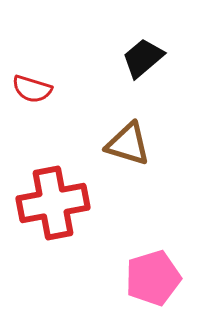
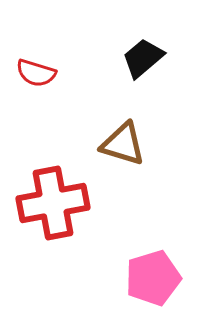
red semicircle: moved 4 px right, 16 px up
brown triangle: moved 5 px left
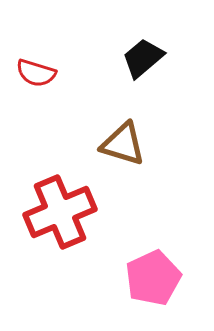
red cross: moved 7 px right, 9 px down; rotated 12 degrees counterclockwise
pink pentagon: rotated 8 degrees counterclockwise
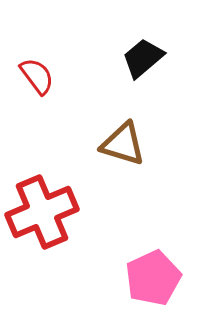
red semicircle: moved 1 px right, 3 px down; rotated 144 degrees counterclockwise
red cross: moved 18 px left
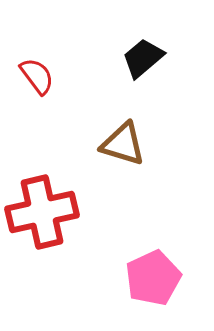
red cross: rotated 10 degrees clockwise
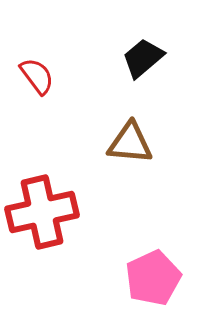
brown triangle: moved 7 px right, 1 px up; rotated 12 degrees counterclockwise
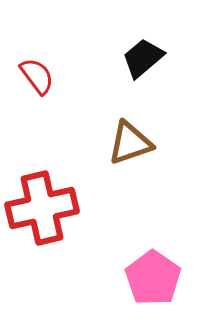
brown triangle: rotated 24 degrees counterclockwise
red cross: moved 4 px up
pink pentagon: rotated 12 degrees counterclockwise
